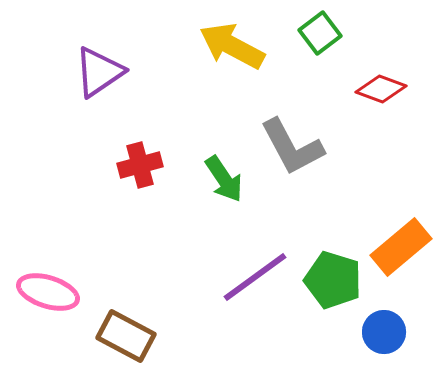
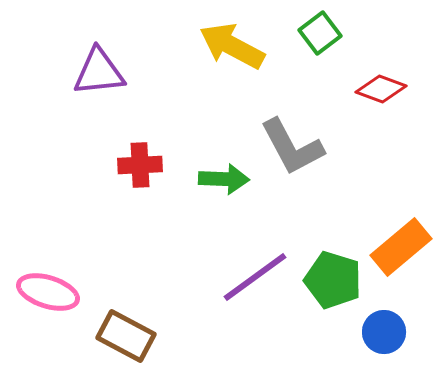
purple triangle: rotated 28 degrees clockwise
red cross: rotated 12 degrees clockwise
green arrow: rotated 54 degrees counterclockwise
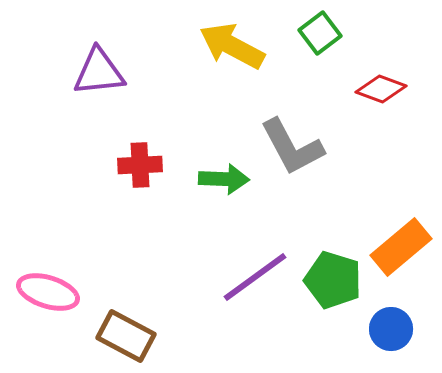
blue circle: moved 7 px right, 3 px up
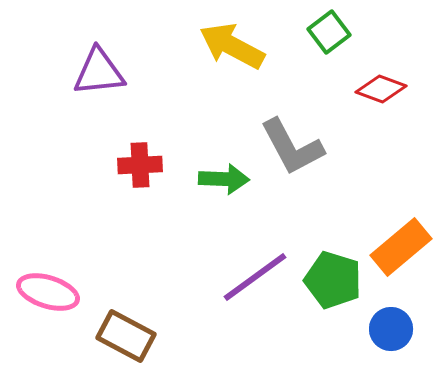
green square: moved 9 px right, 1 px up
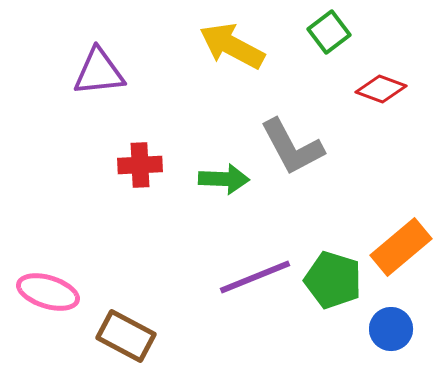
purple line: rotated 14 degrees clockwise
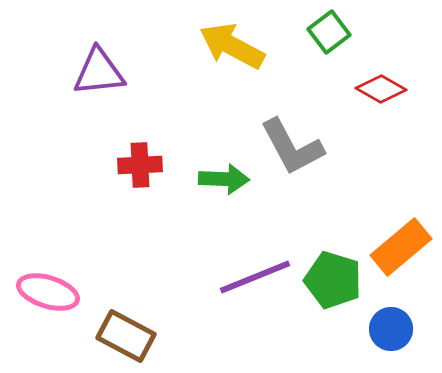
red diamond: rotated 9 degrees clockwise
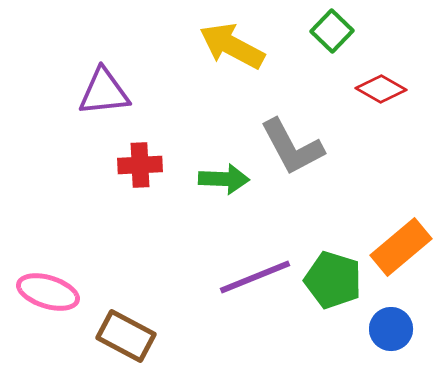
green square: moved 3 px right, 1 px up; rotated 9 degrees counterclockwise
purple triangle: moved 5 px right, 20 px down
